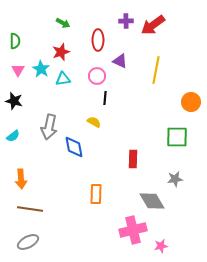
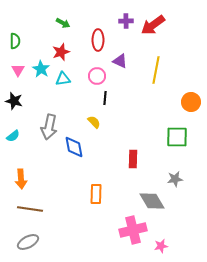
yellow semicircle: rotated 16 degrees clockwise
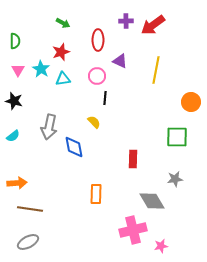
orange arrow: moved 4 px left, 4 px down; rotated 90 degrees counterclockwise
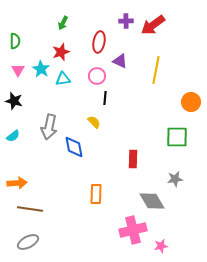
green arrow: rotated 88 degrees clockwise
red ellipse: moved 1 px right, 2 px down; rotated 10 degrees clockwise
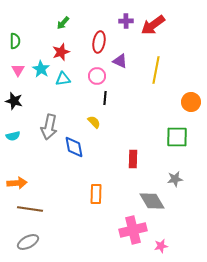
green arrow: rotated 16 degrees clockwise
cyan semicircle: rotated 24 degrees clockwise
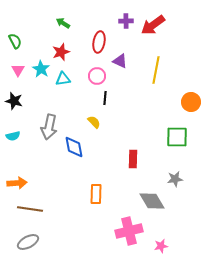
green arrow: rotated 80 degrees clockwise
green semicircle: rotated 28 degrees counterclockwise
pink cross: moved 4 px left, 1 px down
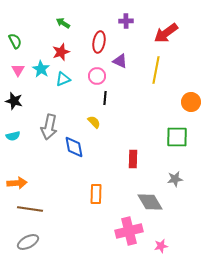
red arrow: moved 13 px right, 8 px down
cyan triangle: rotated 14 degrees counterclockwise
gray diamond: moved 2 px left, 1 px down
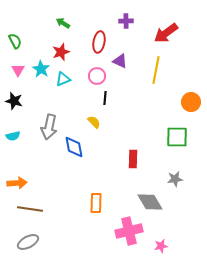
orange rectangle: moved 9 px down
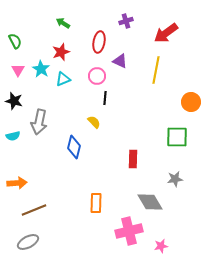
purple cross: rotated 16 degrees counterclockwise
gray arrow: moved 10 px left, 5 px up
blue diamond: rotated 25 degrees clockwise
brown line: moved 4 px right, 1 px down; rotated 30 degrees counterclockwise
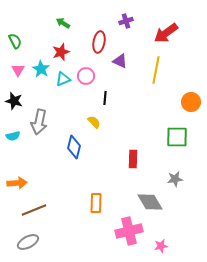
pink circle: moved 11 px left
